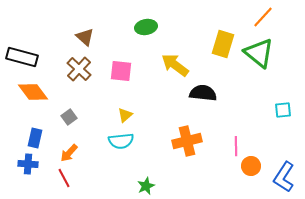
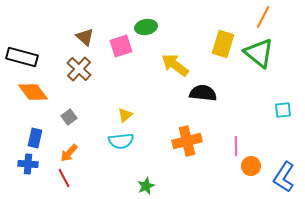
orange line: rotated 15 degrees counterclockwise
pink square: moved 25 px up; rotated 25 degrees counterclockwise
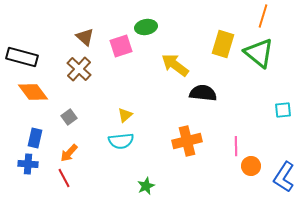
orange line: moved 1 px up; rotated 10 degrees counterclockwise
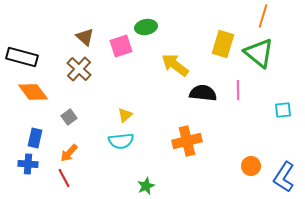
pink line: moved 2 px right, 56 px up
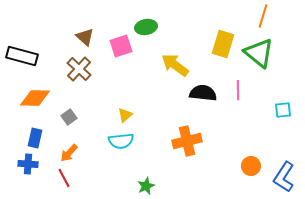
black rectangle: moved 1 px up
orange diamond: moved 2 px right, 6 px down; rotated 52 degrees counterclockwise
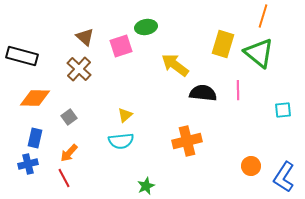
blue cross: rotated 18 degrees counterclockwise
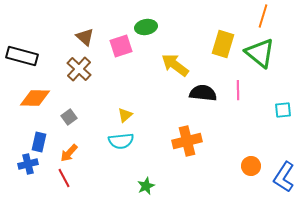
green triangle: moved 1 px right
blue rectangle: moved 4 px right, 4 px down
